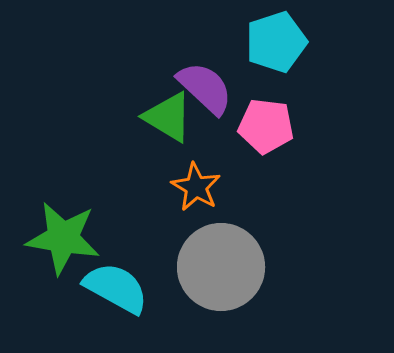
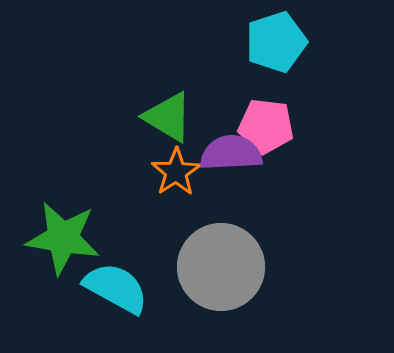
purple semicircle: moved 26 px right, 65 px down; rotated 46 degrees counterclockwise
orange star: moved 20 px left, 15 px up; rotated 9 degrees clockwise
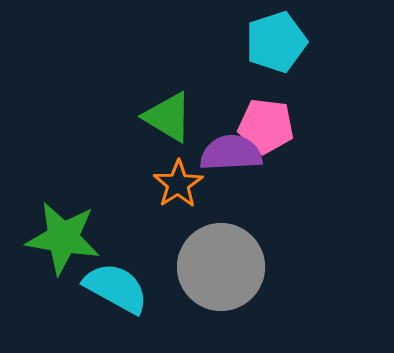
orange star: moved 2 px right, 12 px down
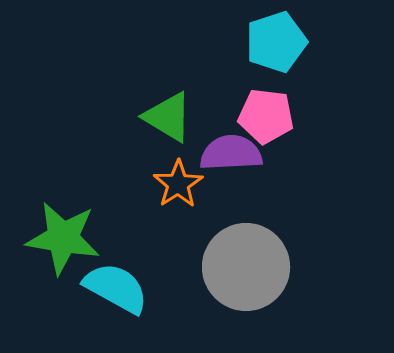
pink pentagon: moved 10 px up
gray circle: moved 25 px right
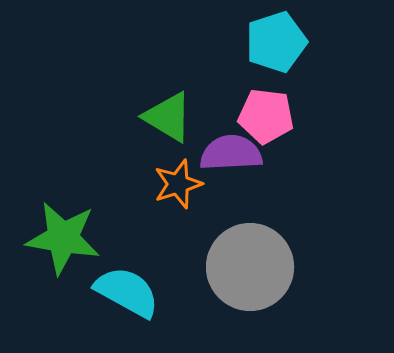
orange star: rotated 15 degrees clockwise
gray circle: moved 4 px right
cyan semicircle: moved 11 px right, 4 px down
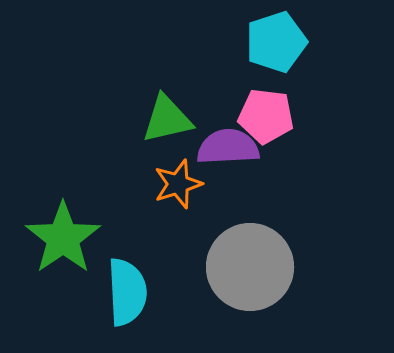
green triangle: moved 1 px left, 2 px down; rotated 44 degrees counterclockwise
purple semicircle: moved 3 px left, 6 px up
green star: rotated 28 degrees clockwise
cyan semicircle: rotated 58 degrees clockwise
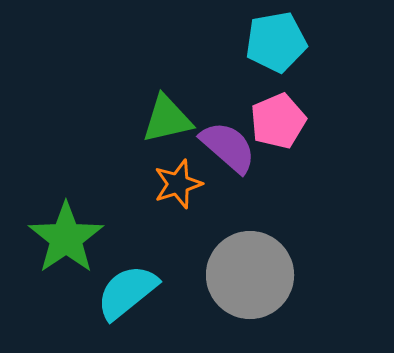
cyan pentagon: rotated 8 degrees clockwise
pink pentagon: moved 12 px right, 5 px down; rotated 30 degrees counterclockwise
purple semicircle: rotated 44 degrees clockwise
green star: moved 3 px right
gray circle: moved 8 px down
cyan semicircle: rotated 126 degrees counterclockwise
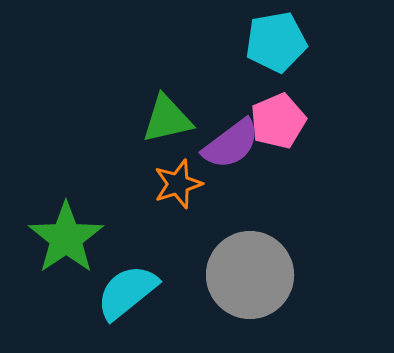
purple semicircle: moved 3 px right, 3 px up; rotated 102 degrees clockwise
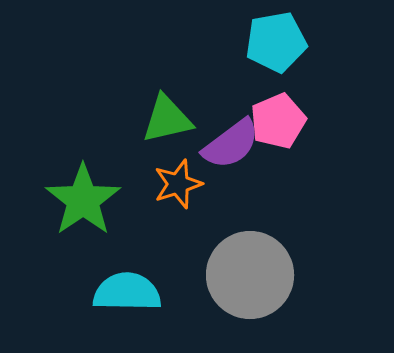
green star: moved 17 px right, 38 px up
cyan semicircle: rotated 40 degrees clockwise
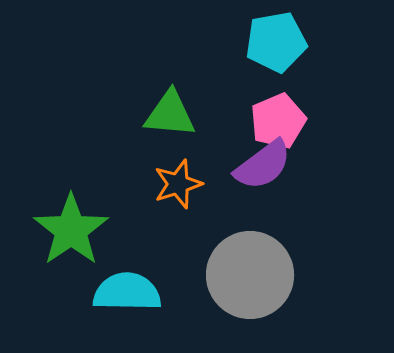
green triangle: moved 3 px right, 5 px up; rotated 18 degrees clockwise
purple semicircle: moved 32 px right, 21 px down
green star: moved 12 px left, 30 px down
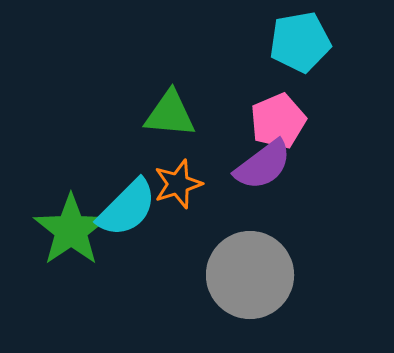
cyan pentagon: moved 24 px right
cyan semicircle: moved 84 px up; rotated 134 degrees clockwise
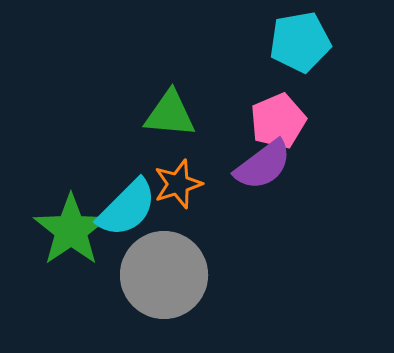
gray circle: moved 86 px left
